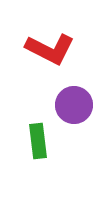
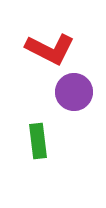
purple circle: moved 13 px up
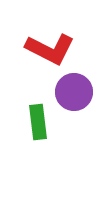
green rectangle: moved 19 px up
